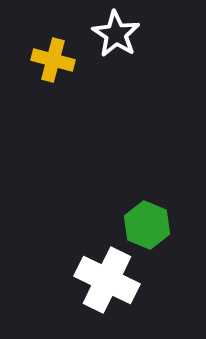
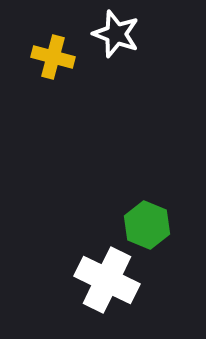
white star: rotated 12 degrees counterclockwise
yellow cross: moved 3 px up
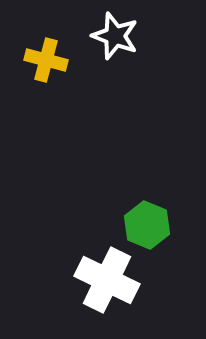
white star: moved 1 px left, 2 px down
yellow cross: moved 7 px left, 3 px down
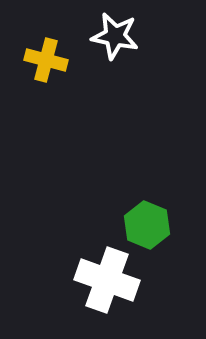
white star: rotated 9 degrees counterclockwise
white cross: rotated 6 degrees counterclockwise
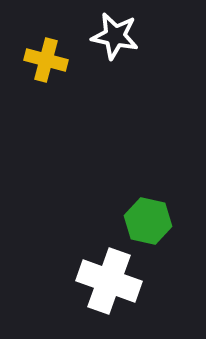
green hexagon: moved 1 px right, 4 px up; rotated 9 degrees counterclockwise
white cross: moved 2 px right, 1 px down
